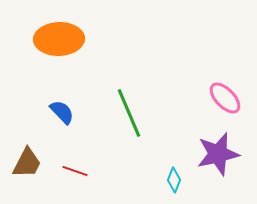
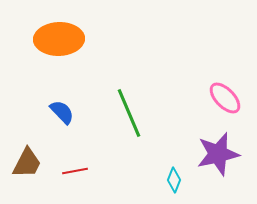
red line: rotated 30 degrees counterclockwise
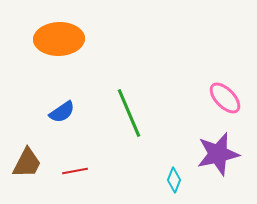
blue semicircle: rotated 100 degrees clockwise
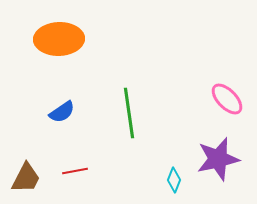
pink ellipse: moved 2 px right, 1 px down
green line: rotated 15 degrees clockwise
purple star: moved 5 px down
brown trapezoid: moved 1 px left, 15 px down
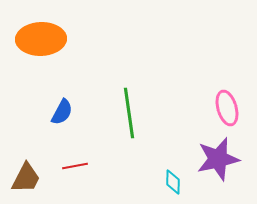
orange ellipse: moved 18 px left
pink ellipse: moved 9 px down; rotated 28 degrees clockwise
blue semicircle: rotated 28 degrees counterclockwise
red line: moved 5 px up
cyan diamond: moved 1 px left, 2 px down; rotated 20 degrees counterclockwise
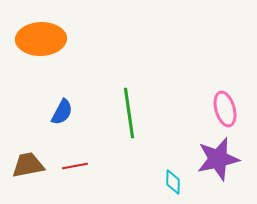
pink ellipse: moved 2 px left, 1 px down
brown trapezoid: moved 2 px right, 13 px up; rotated 128 degrees counterclockwise
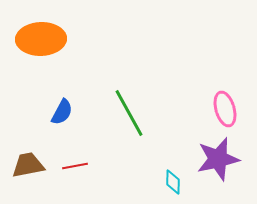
green line: rotated 21 degrees counterclockwise
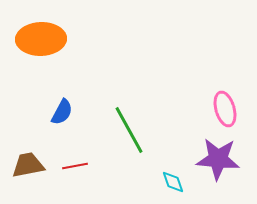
green line: moved 17 px down
purple star: rotated 18 degrees clockwise
cyan diamond: rotated 20 degrees counterclockwise
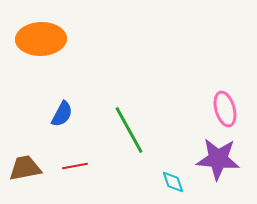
blue semicircle: moved 2 px down
brown trapezoid: moved 3 px left, 3 px down
